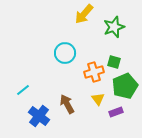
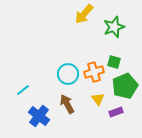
cyan circle: moved 3 px right, 21 px down
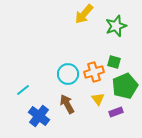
green star: moved 2 px right, 1 px up
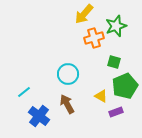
orange cross: moved 34 px up
cyan line: moved 1 px right, 2 px down
yellow triangle: moved 3 px right, 3 px up; rotated 24 degrees counterclockwise
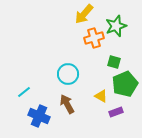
green pentagon: moved 2 px up
blue cross: rotated 15 degrees counterclockwise
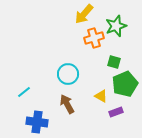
blue cross: moved 2 px left, 6 px down; rotated 15 degrees counterclockwise
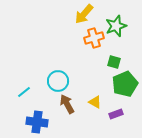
cyan circle: moved 10 px left, 7 px down
yellow triangle: moved 6 px left, 6 px down
purple rectangle: moved 2 px down
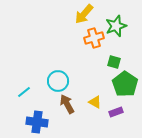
green pentagon: rotated 15 degrees counterclockwise
purple rectangle: moved 2 px up
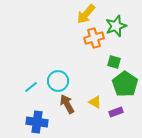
yellow arrow: moved 2 px right
cyan line: moved 7 px right, 5 px up
